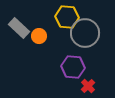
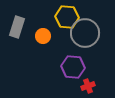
gray rectangle: moved 2 px left, 1 px up; rotated 65 degrees clockwise
orange circle: moved 4 px right
red cross: rotated 24 degrees clockwise
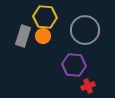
yellow hexagon: moved 22 px left
gray rectangle: moved 6 px right, 9 px down
gray circle: moved 3 px up
purple hexagon: moved 1 px right, 2 px up
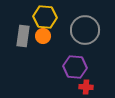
gray rectangle: rotated 10 degrees counterclockwise
purple hexagon: moved 1 px right, 2 px down
red cross: moved 2 px left, 1 px down; rotated 24 degrees clockwise
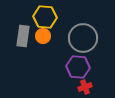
gray circle: moved 2 px left, 8 px down
purple hexagon: moved 3 px right
red cross: moved 1 px left; rotated 24 degrees counterclockwise
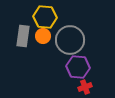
gray circle: moved 13 px left, 2 px down
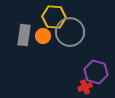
yellow hexagon: moved 9 px right
gray rectangle: moved 1 px right, 1 px up
gray circle: moved 8 px up
purple hexagon: moved 18 px right, 5 px down; rotated 10 degrees clockwise
